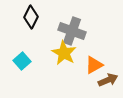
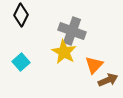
black diamond: moved 10 px left, 2 px up
yellow star: moved 1 px up
cyan square: moved 1 px left, 1 px down
orange triangle: rotated 18 degrees counterclockwise
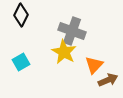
cyan square: rotated 12 degrees clockwise
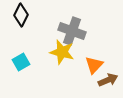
yellow star: moved 2 px left; rotated 15 degrees counterclockwise
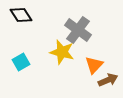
black diamond: rotated 60 degrees counterclockwise
gray cross: moved 6 px right, 1 px up; rotated 16 degrees clockwise
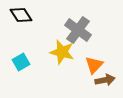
brown arrow: moved 3 px left; rotated 12 degrees clockwise
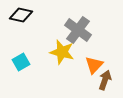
black diamond: rotated 45 degrees counterclockwise
brown arrow: rotated 60 degrees counterclockwise
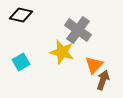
brown arrow: moved 2 px left
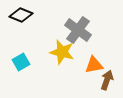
black diamond: rotated 10 degrees clockwise
orange triangle: rotated 36 degrees clockwise
brown arrow: moved 4 px right
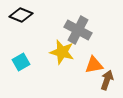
gray cross: rotated 8 degrees counterclockwise
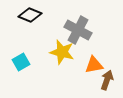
black diamond: moved 9 px right
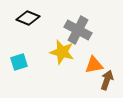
black diamond: moved 2 px left, 3 px down
cyan square: moved 2 px left; rotated 12 degrees clockwise
